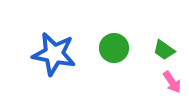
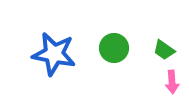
pink arrow: rotated 30 degrees clockwise
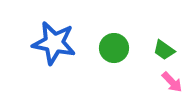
blue star: moved 11 px up
pink arrow: rotated 40 degrees counterclockwise
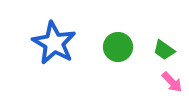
blue star: rotated 18 degrees clockwise
green circle: moved 4 px right, 1 px up
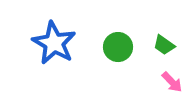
green trapezoid: moved 5 px up
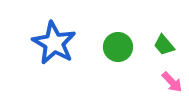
green trapezoid: rotated 15 degrees clockwise
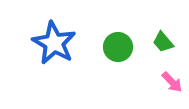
green trapezoid: moved 1 px left, 3 px up
